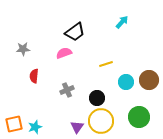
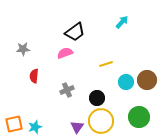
pink semicircle: moved 1 px right
brown circle: moved 2 px left
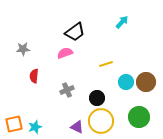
brown circle: moved 1 px left, 2 px down
purple triangle: rotated 40 degrees counterclockwise
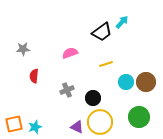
black trapezoid: moved 27 px right
pink semicircle: moved 5 px right
black circle: moved 4 px left
yellow circle: moved 1 px left, 1 px down
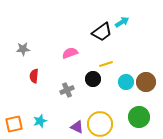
cyan arrow: rotated 16 degrees clockwise
black circle: moved 19 px up
yellow circle: moved 2 px down
cyan star: moved 5 px right, 6 px up
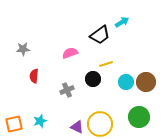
black trapezoid: moved 2 px left, 3 px down
